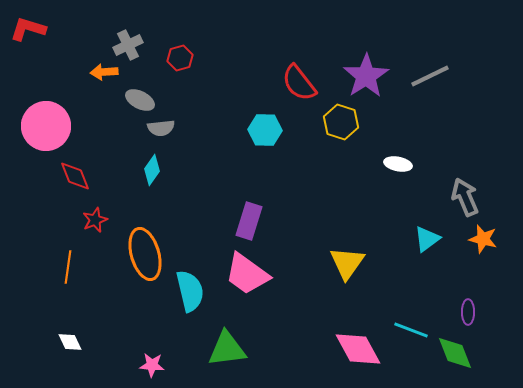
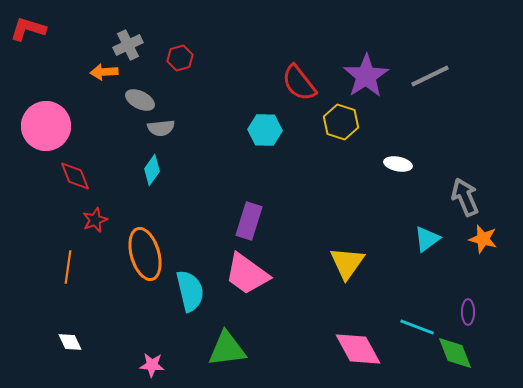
cyan line: moved 6 px right, 3 px up
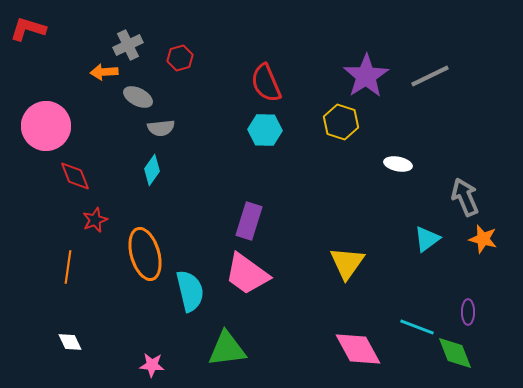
red semicircle: moved 33 px left; rotated 15 degrees clockwise
gray ellipse: moved 2 px left, 3 px up
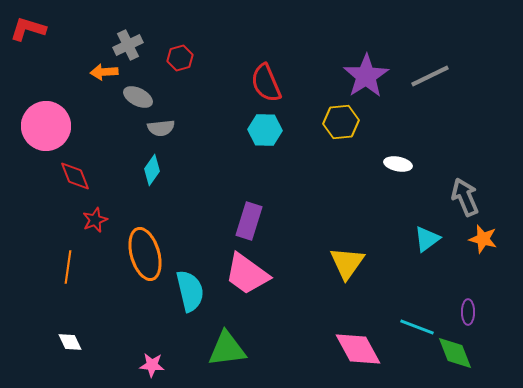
yellow hexagon: rotated 24 degrees counterclockwise
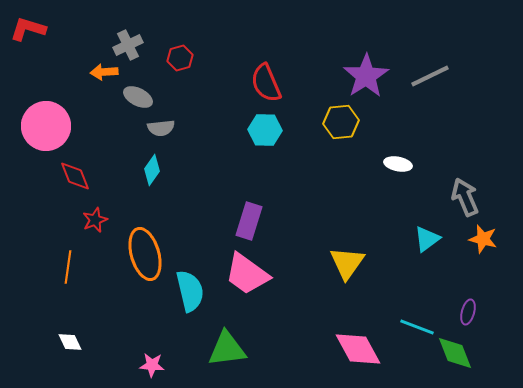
purple ellipse: rotated 15 degrees clockwise
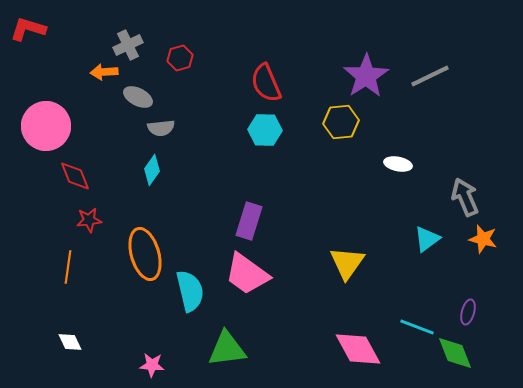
red star: moved 6 px left; rotated 15 degrees clockwise
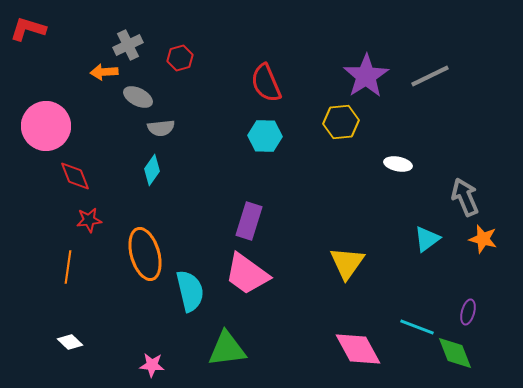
cyan hexagon: moved 6 px down
white diamond: rotated 20 degrees counterclockwise
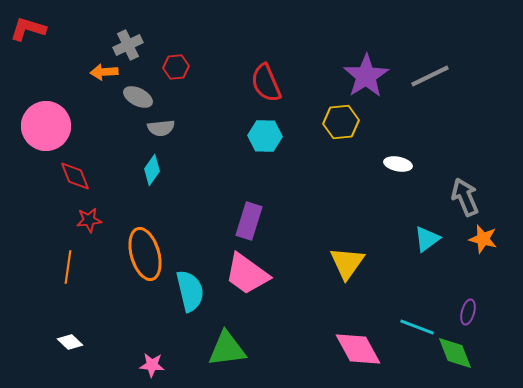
red hexagon: moved 4 px left, 9 px down; rotated 10 degrees clockwise
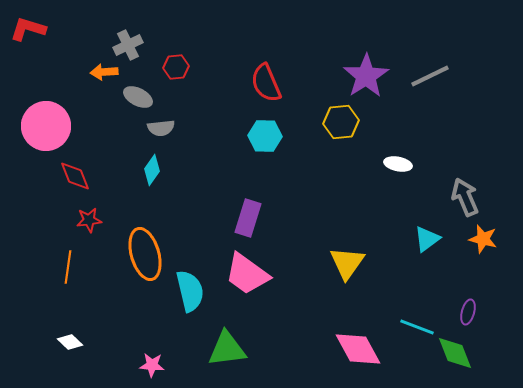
purple rectangle: moved 1 px left, 3 px up
